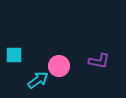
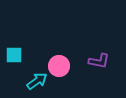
cyan arrow: moved 1 px left, 1 px down
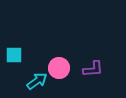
purple L-shape: moved 6 px left, 8 px down; rotated 15 degrees counterclockwise
pink circle: moved 2 px down
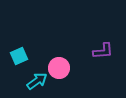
cyan square: moved 5 px right, 1 px down; rotated 24 degrees counterclockwise
purple L-shape: moved 10 px right, 18 px up
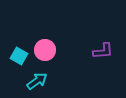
cyan square: rotated 36 degrees counterclockwise
pink circle: moved 14 px left, 18 px up
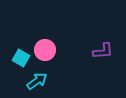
cyan square: moved 2 px right, 2 px down
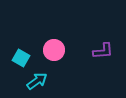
pink circle: moved 9 px right
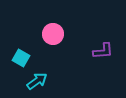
pink circle: moved 1 px left, 16 px up
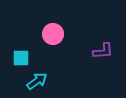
cyan square: rotated 30 degrees counterclockwise
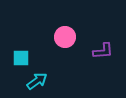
pink circle: moved 12 px right, 3 px down
